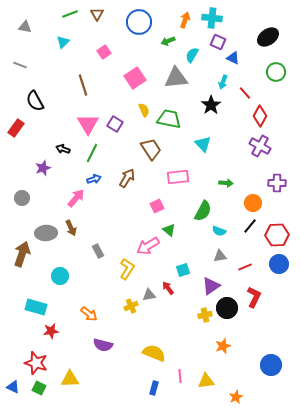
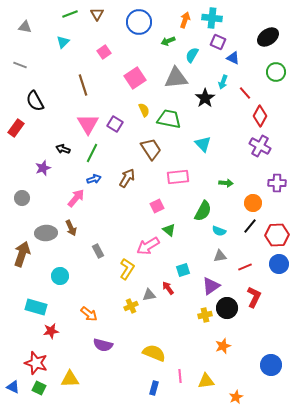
black star at (211, 105): moved 6 px left, 7 px up
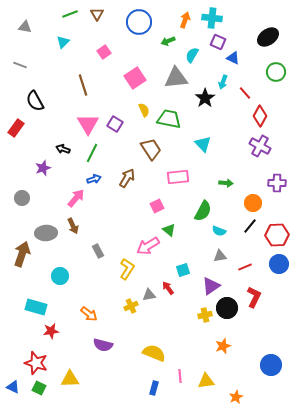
brown arrow at (71, 228): moved 2 px right, 2 px up
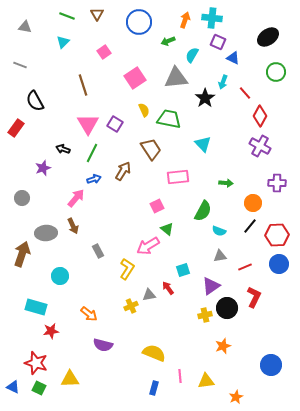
green line at (70, 14): moved 3 px left, 2 px down; rotated 42 degrees clockwise
brown arrow at (127, 178): moved 4 px left, 7 px up
green triangle at (169, 230): moved 2 px left, 1 px up
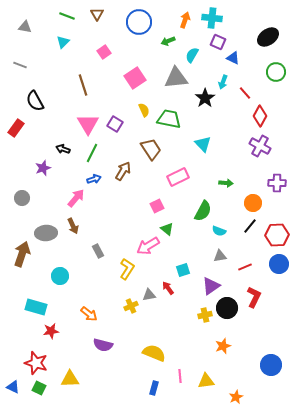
pink rectangle at (178, 177): rotated 20 degrees counterclockwise
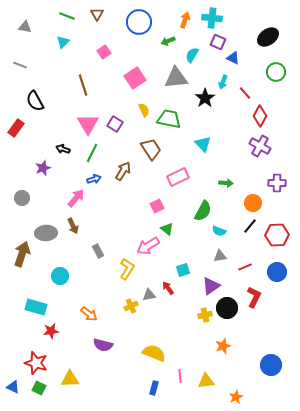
blue circle at (279, 264): moved 2 px left, 8 px down
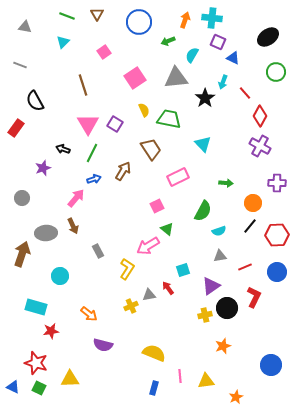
cyan semicircle at (219, 231): rotated 40 degrees counterclockwise
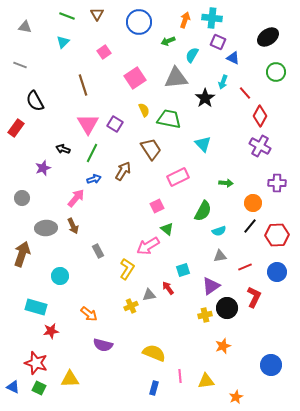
gray ellipse at (46, 233): moved 5 px up
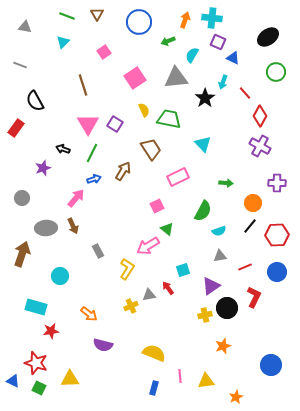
blue triangle at (13, 387): moved 6 px up
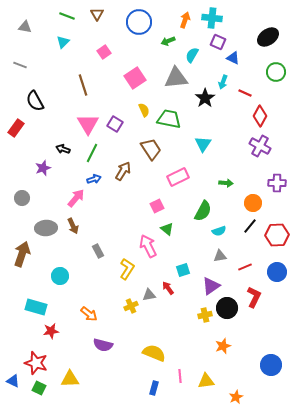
red line at (245, 93): rotated 24 degrees counterclockwise
cyan triangle at (203, 144): rotated 18 degrees clockwise
pink arrow at (148, 246): rotated 95 degrees clockwise
